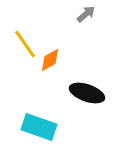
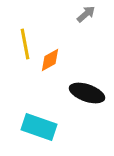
yellow line: rotated 24 degrees clockwise
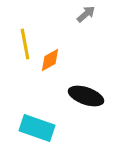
black ellipse: moved 1 px left, 3 px down
cyan rectangle: moved 2 px left, 1 px down
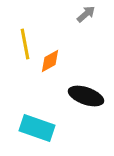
orange diamond: moved 1 px down
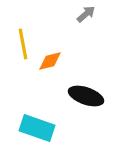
yellow line: moved 2 px left
orange diamond: rotated 15 degrees clockwise
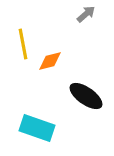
black ellipse: rotated 16 degrees clockwise
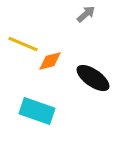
yellow line: rotated 56 degrees counterclockwise
black ellipse: moved 7 px right, 18 px up
cyan rectangle: moved 17 px up
